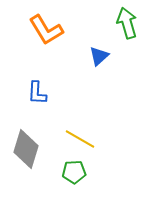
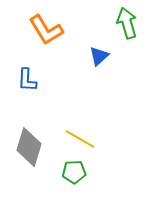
blue L-shape: moved 10 px left, 13 px up
gray diamond: moved 3 px right, 2 px up
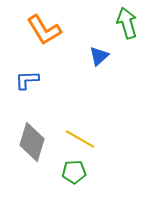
orange L-shape: moved 2 px left
blue L-shape: rotated 85 degrees clockwise
gray diamond: moved 3 px right, 5 px up
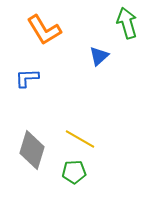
blue L-shape: moved 2 px up
gray diamond: moved 8 px down
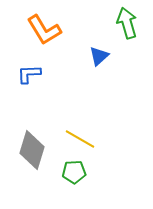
blue L-shape: moved 2 px right, 4 px up
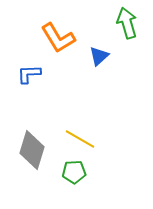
orange L-shape: moved 14 px right, 8 px down
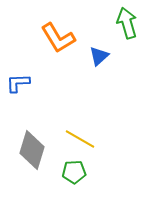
blue L-shape: moved 11 px left, 9 px down
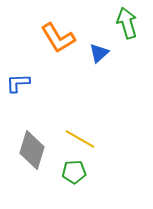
blue triangle: moved 3 px up
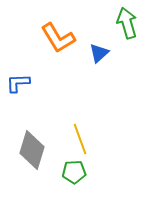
yellow line: rotated 40 degrees clockwise
